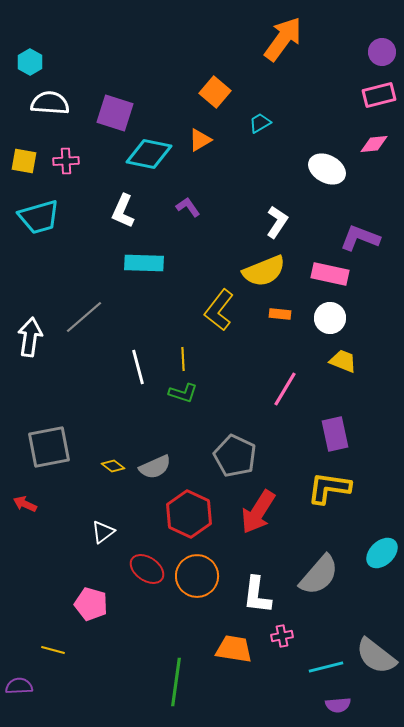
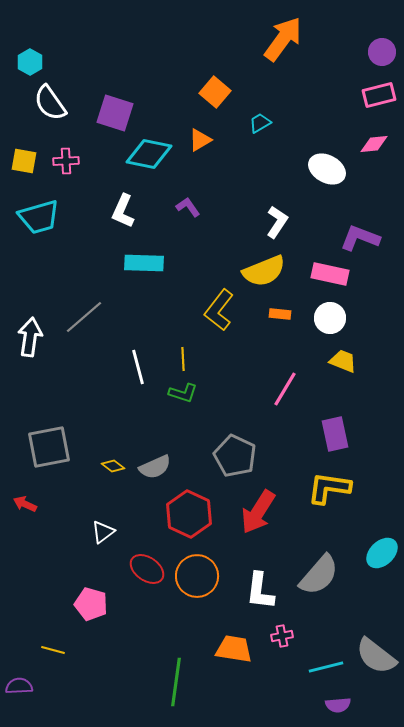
white semicircle at (50, 103): rotated 129 degrees counterclockwise
white L-shape at (257, 595): moved 3 px right, 4 px up
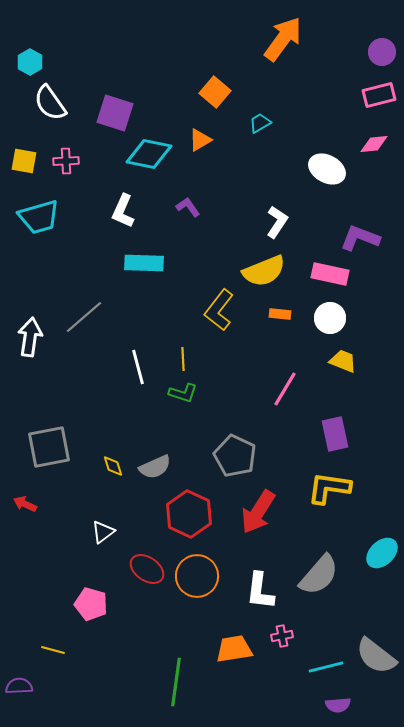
yellow diamond at (113, 466): rotated 35 degrees clockwise
orange trapezoid at (234, 649): rotated 18 degrees counterclockwise
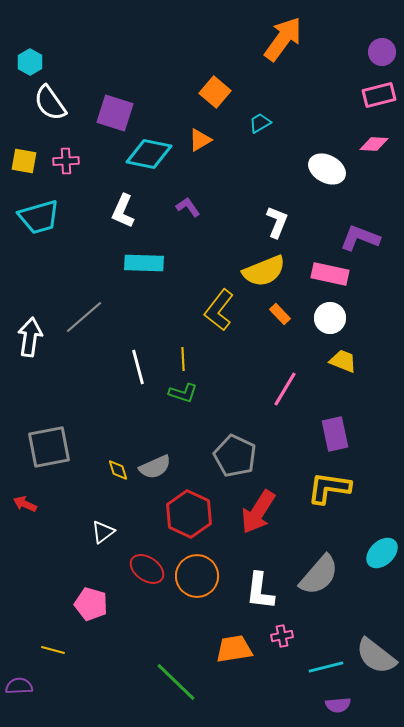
pink diamond at (374, 144): rotated 8 degrees clockwise
white L-shape at (277, 222): rotated 12 degrees counterclockwise
orange rectangle at (280, 314): rotated 40 degrees clockwise
yellow diamond at (113, 466): moved 5 px right, 4 px down
green line at (176, 682): rotated 54 degrees counterclockwise
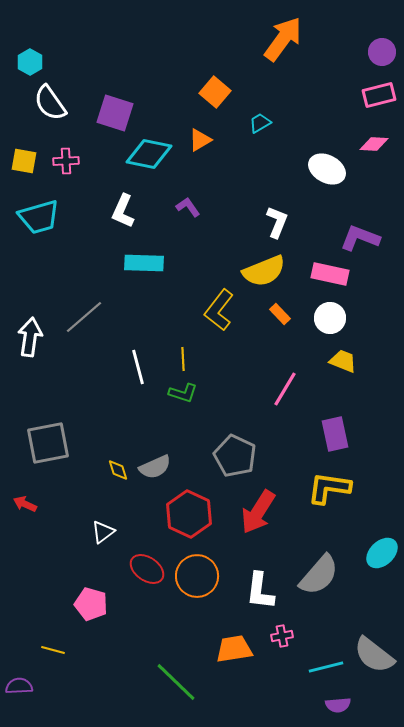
gray square at (49, 447): moved 1 px left, 4 px up
gray semicircle at (376, 656): moved 2 px left, 1 px up
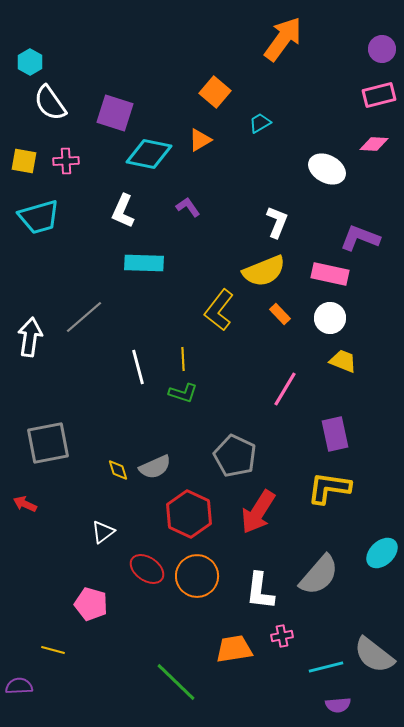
purple circle at (382, 52): moved 3 px up
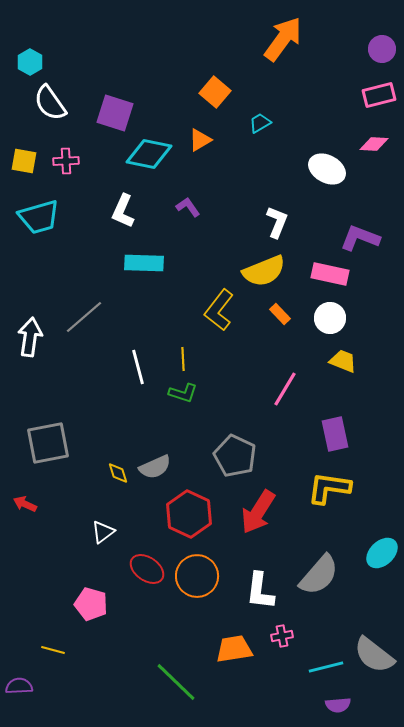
yellow diamond at (118, 470): moved 3 px down
